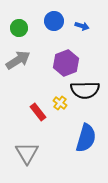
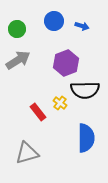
green circle: moved 2 px left, 1 px down
blue semicircle: rotated 16 degrees counterclockwise
gray triangle: rotated 45 degrees clockwise
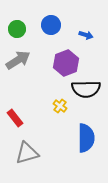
blue circle: moved 3 px left, 4 px down
blue arrow: moved 4 px right, 9 px down
black semicircle: moved 1 px right, 1 px up
yellow cross: moved 3 px down
red rectangle: moved 23 px left, 6 px down
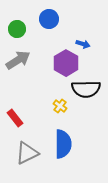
blue circle: moved 2 px left, 6 px up
blue arrow: moved 3 px left, 9 px down
purple hexagon: rotated 10 degrees counterclockwise
blue semicircle: moved 23 px left, 6 px down
gray triangle: rotated 10 degrees counterclockwise
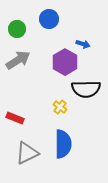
purple hexagon: moved 1 px left, 1 px up
yellow cross: moved 1 px down
red rectangle: rotated 30 degrees counterclockwise
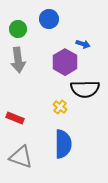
green circle: moved 1 px right
gray arrow: rotated 115 degrees clockwise
black semicircle: moved 1 px left
gray triangle: moved 6 px left, 4 px down; rotated 45 degrees clockwise
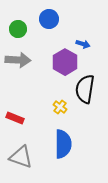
gray arrow: rotated 80 degrees counterclockwise
black semicircle: rotated 100 degrees clockwise
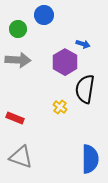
blue circle: moved 5 px left, 4 px up
blue semicircle: moved 27 px right, 15 px down
